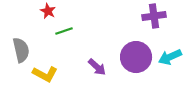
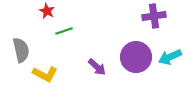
red star: moved 1 px left
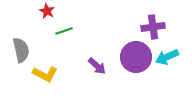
purple cross: moved 1 px left, 11 px down
cyan arrow: moved 3 px left
purple arrow: moved 1 px up
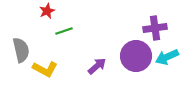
red star: rotated 21 degrees clockwise
purple cross: moved 2 px right, 1 px down
purple circle: moved 1 px up
purple arrow: rotated 84 degrees counterclockwise
yellow L-shape: moved 5 px up
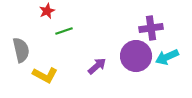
purple cross: moved 4 px left
yellow L-shape: moved 6 px down
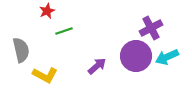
purple cross: rotated 20 degrees counterclockwise
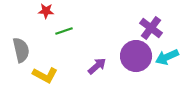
red star: moved 1 px left; rotated 28 degrees clockwise
purple cross: rotated 25 degrees counterclockwise
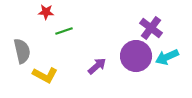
red star: moved 1 px down
gray semicircle: moved 1 px right, 1 px down
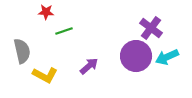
purple arrow: moved 8 px left
